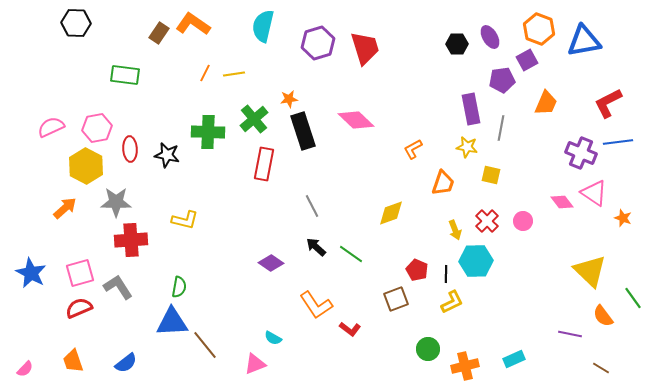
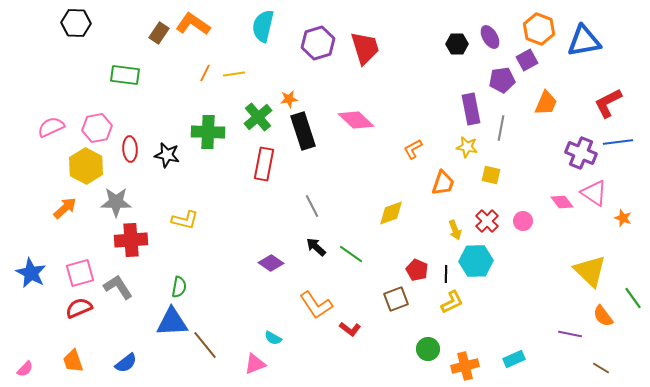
green cross at (254, 119): moved 4 px right, 2 px up
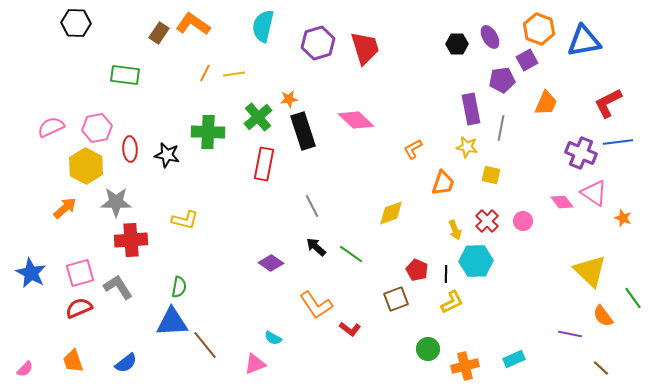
brown line at (601, 368): rotated 12 degrees clockwise
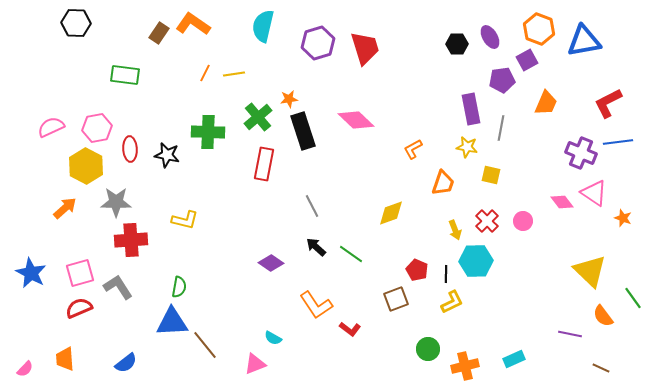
orange trapezoid at (73, 361): moved 8 px left, 2 px up; rotated 15 degrees clockwise
brown line at (601, 368): rotated 18 degrees counterclockwise
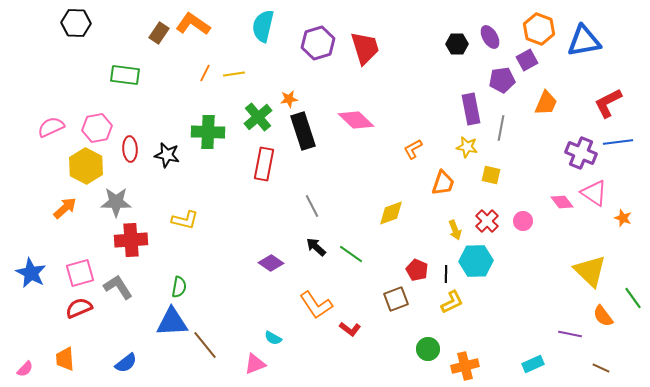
cyan rectangle at (514, 359): moved 19 px right, 5 px down
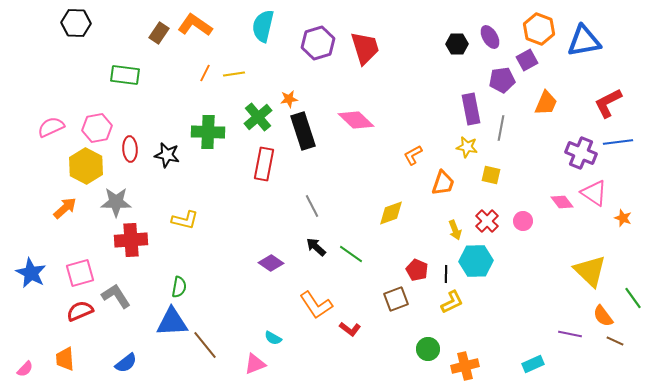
orange L-shape at (193, 24): moved 2 px right, 1 px down
orange L-shape at (413, 149): moved 6 px down
gray L-shape at (118, 287): moved 2 px left, 9 px down
red semicircle at (79, 308): moved 1 px right, 3 px down
brown line at (601, 368): moved 14 px right, 27 px up
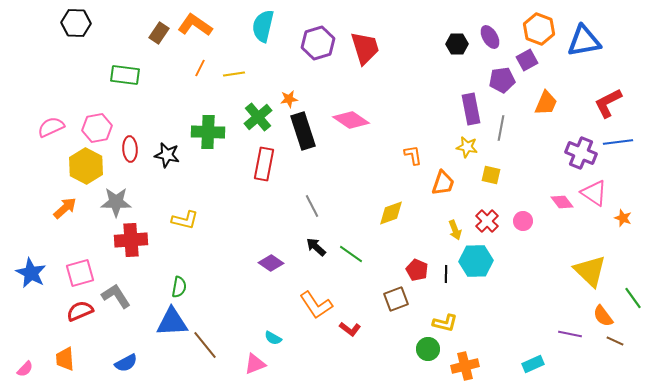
orange line at (205, 73): moved 5 px left, 5 px up
pink diamond at (356, 120): moved 5 px left; rotated 9 degrees counterclockwise
orange L-shape at (413, 155): rotated 110 degrees clockwise
yellow L-shape at (452, 302): moved 7 px left, 21 px down; rotated 40 degrees clockwise
blue semicircle at (126, 363): rotated 10 degrees clockwise
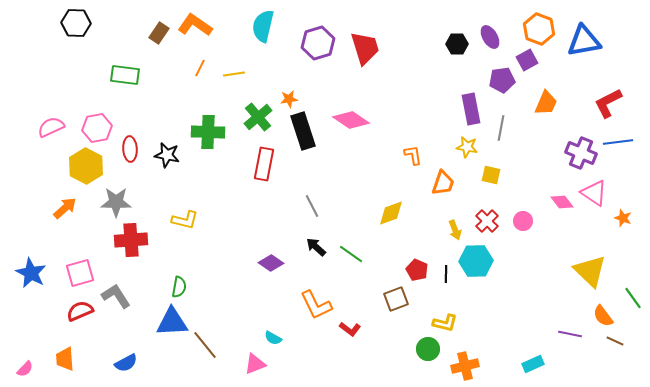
orange L-shape at (316, 305): rotated 8 degrees clockwise
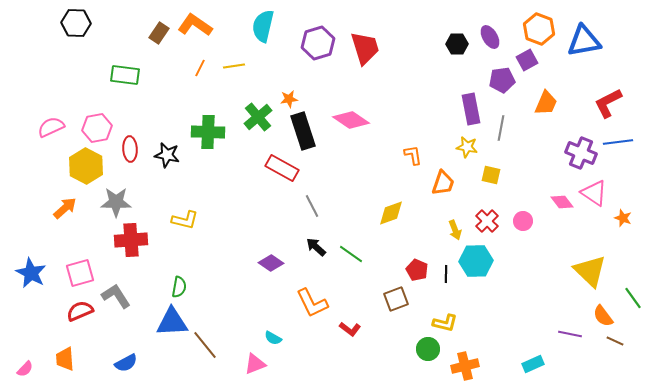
yellow line at (234, 74): moved 8 px up
red rectangle at (264, 164): moved 18 px right, 4 px down; rotated 72 degrees counterclockwise
orange L-shape at (316, 305): moved 4 px left, 2 px up
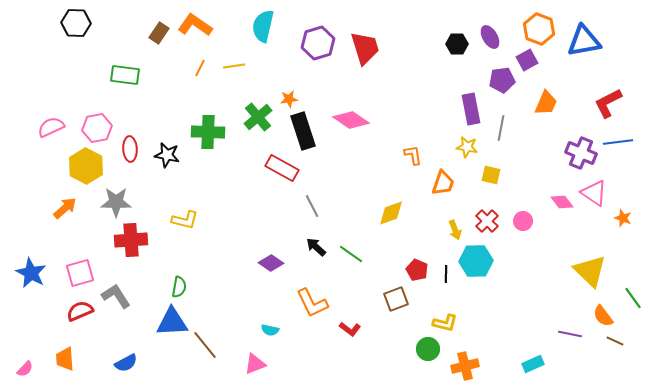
cyan semicircle at (273, 338): moved 3 px left, 8 px up; rotated 18 degrees counterclockwise
